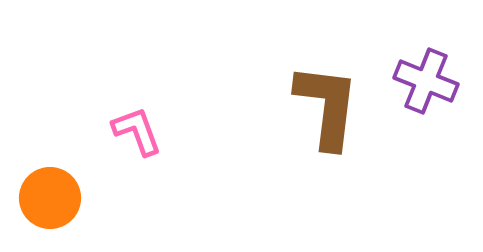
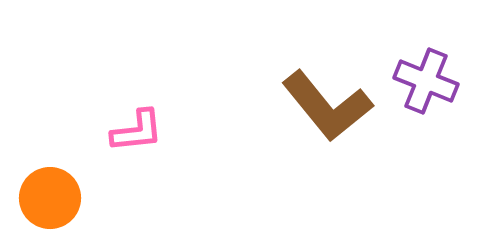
brown L-shape: rotated 134 degrees clockwise
pink L-shape: rotated 104 degrees clockwise
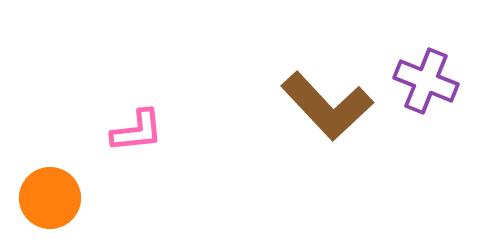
brown L-shape: rotated 4 degrees counterclockwise
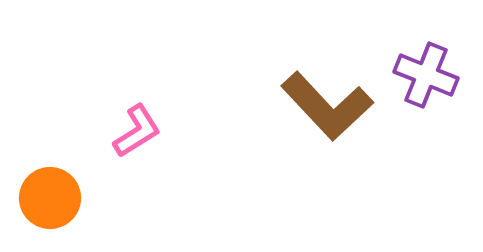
purple cross: moved 6 px up
pink L-shape: rotated 26 degrees counterclockwise
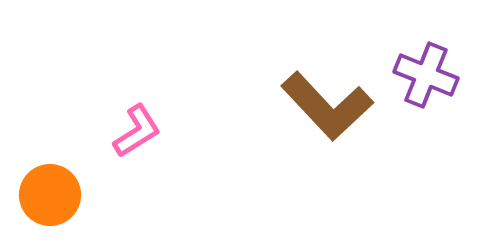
orange circle: moved 3 px up
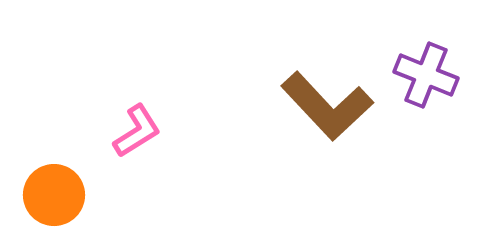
orange circle: moved 4 px right
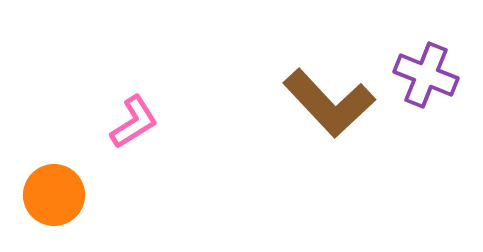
brown L-shape: moved 2 px right, 3 px up
pink L-shape: moved 3 px left, 9 px up
